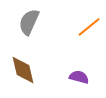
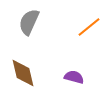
brown diamond: moved 3 px down
purple semicircle: moved 5 px left
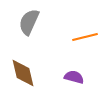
orange line: moved 4 px left, 10 px down; rotated 25 degrees clockwise
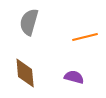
gray semicircle: rotated 8 degrees counterclockwise
brown diamond: moved 2 px right; rotated 8 degrees clockwise
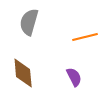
brown diamond: moved 2 px left
purple semicircle: rotated 48 degrees clockwise
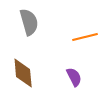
gray semicircle: rotated 148 degrees clockwise
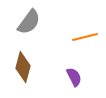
gray semicircle: rotated 52 degrees clockwise
brown diamond: moved 6 px up; rotated 20 degrees clockwise
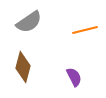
gray semicircle: rotated 20 degrees clockwise
orange line: moved 7 px up
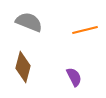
gray semicircle: rotated 124 degrees counterclockwise
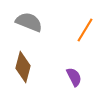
orange line: rotated 45 degrees counterclockwise
